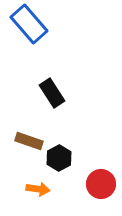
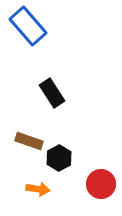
blue rectangle: moved 1 px left, 2 px down
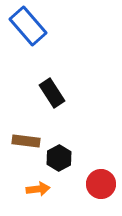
brown rectangle: moved 3 px left; rotated 12 degrees counterclockwise
orange arrow: rotated 15 degrees counterclockwise
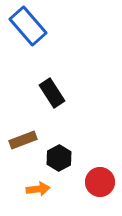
brown rectangle: moved 3 px left, 1 px up; rotated 28 degrees counterclockwise
red circle: moved 1 px left, 2 px up
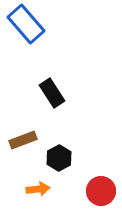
blue rectangle: moved 2 px left, 2 px up
red circle: moved 1 px right, 9 px down
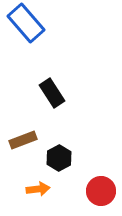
blue rectangle: moved 1 px up
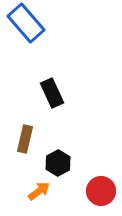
black rectangle: rotated 8 degrees clockwise
brown rectangle: moved 2 px right, 1 px up; rotated 56 degrees counterclockwise
black hexagon: moved 1 px left, 5 px down
orange arrow: moved 1 px right, 2 px down; rotated 30 degrees counterclockwise
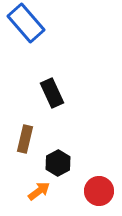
red circle: moved 2 px left
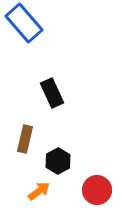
blue rectangle: moved 2 px left
black hexagon: moved 2 px up
red circle: moved 2 px left, 1 px up
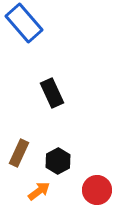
brown rectangle: moved 6 px left, 14 px down; rotated 12 degrees clockwise
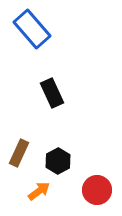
blue rectangle: moved 8 px right, 6 px down
